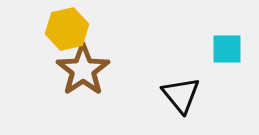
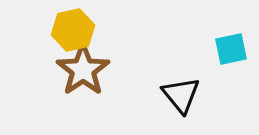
yellow hexagon: moved 6 px right, 1 px down
cyan square: moved 4 px right; rotated 12 degrees counterclockwise
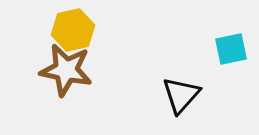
brown star: moved 17 px left; rotated 26 degrees counterclockwise
black triangle: rotated 21 degrees clockwise
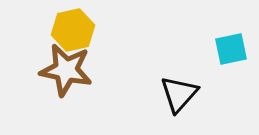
black triangle: moved 2 px left, 1 px up
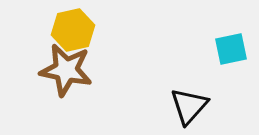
black triangle: moved 10 px right, 12 px down
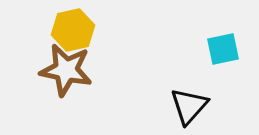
cyan square: moved 8 px left
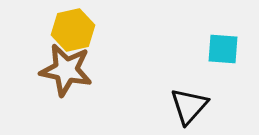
cyan square: rotated 16 degrees clockwise
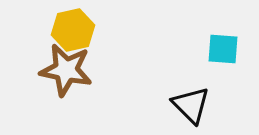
black triangle: moved 2 px right, 1 px up; rotated 27 degrees counterclockwise
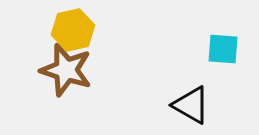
brown star: rotated 6 degrees clockwise
black triangle: rotated 15 degrees counterclockwise
